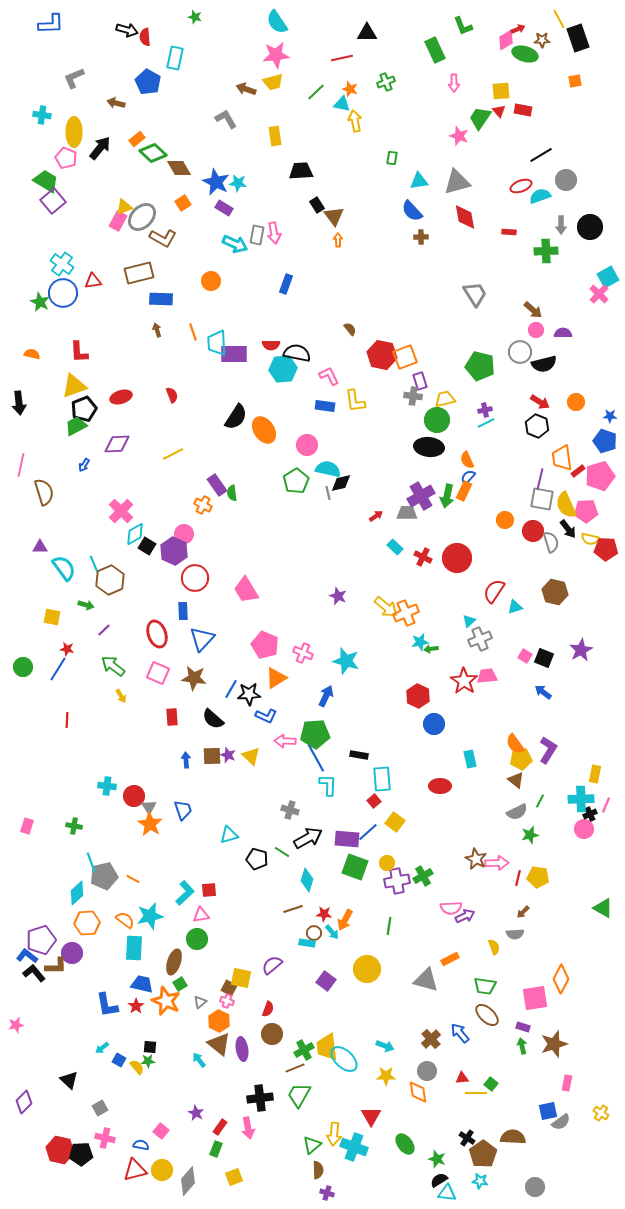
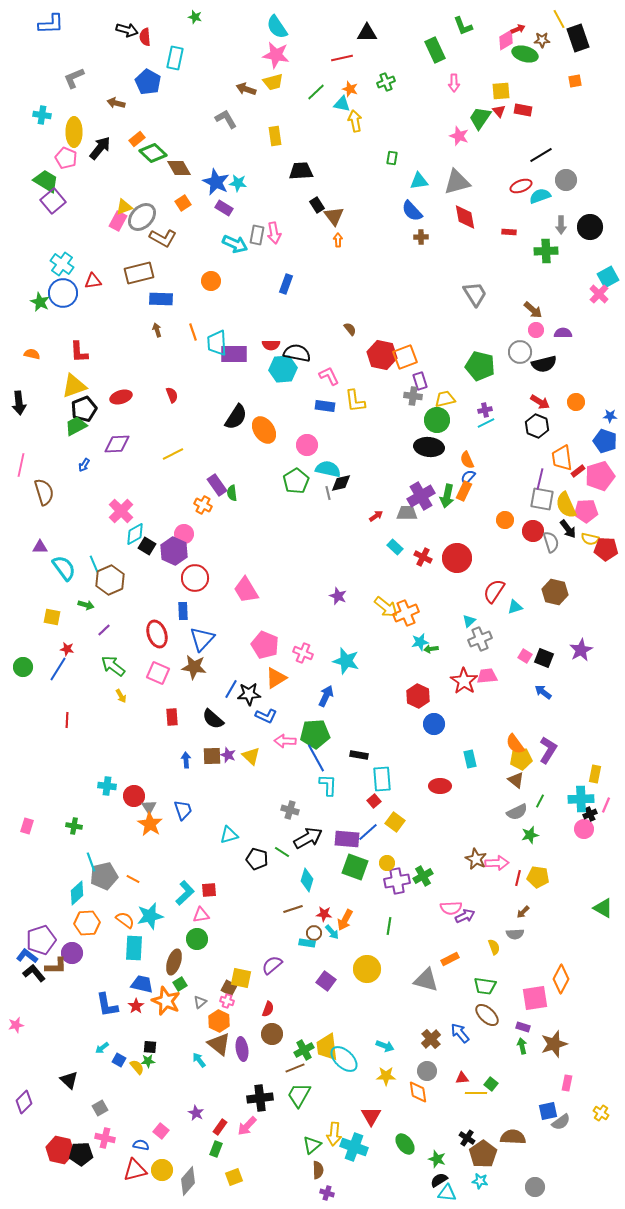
cyan semicircle at (277, 22): moved 5 px down
pink star at (276, 55): rotated 16 degrees clockwise
brown star at (194, 678): moved 11 px up
pink arrow at (248, 1128): moved 1 px left, 2 px up; rotated 55 degrees clockwise
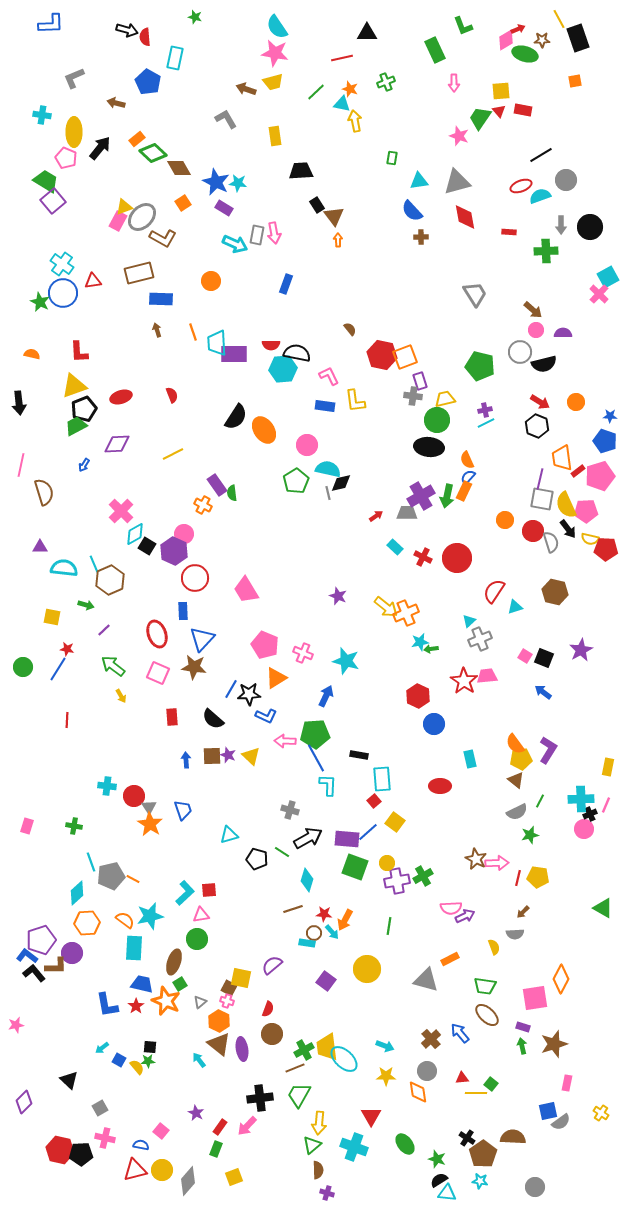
pink star at (276, 55): moved 1 px left, 2 px up
cyan semicircle at (64, 568): rotated 48 degrees counterclockwise
yellow rectangle at (595, 774): moved 13 px right, 7 px up
gray pentagon at (104, 876): moved 7 px right
yellow arrow at (334, 1134): moved 15 px left, 11 px up
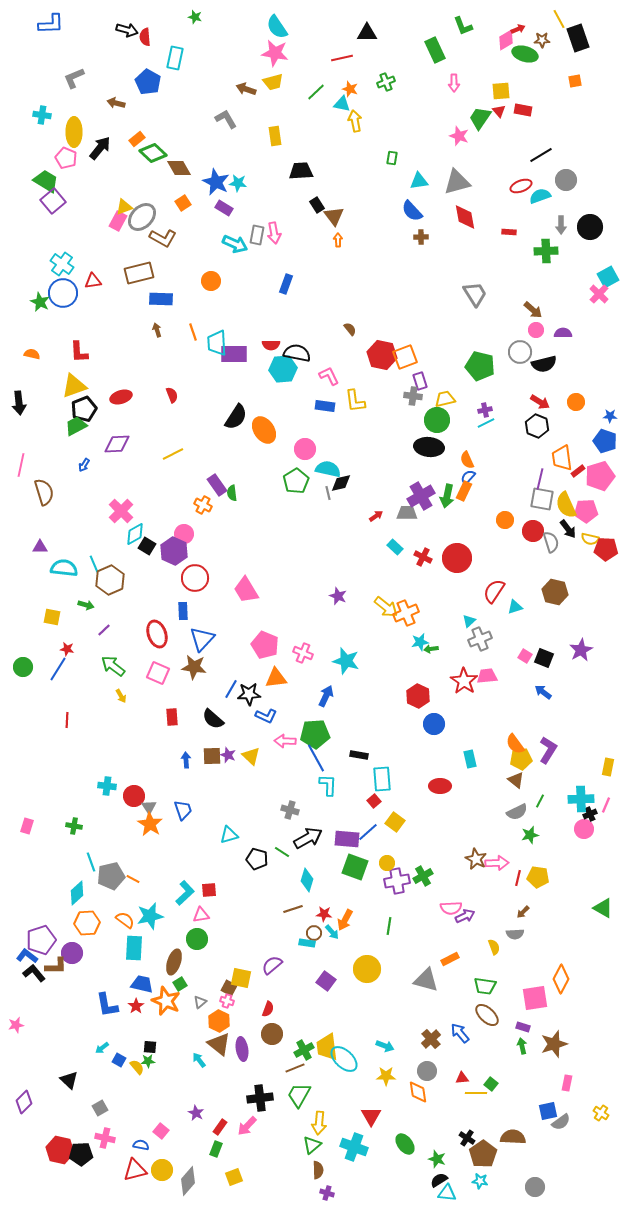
pink circle at (307, 445): moved 2 px left, 4 px down
orange triangle at (276, 678): rotated 25 degrees clockwise
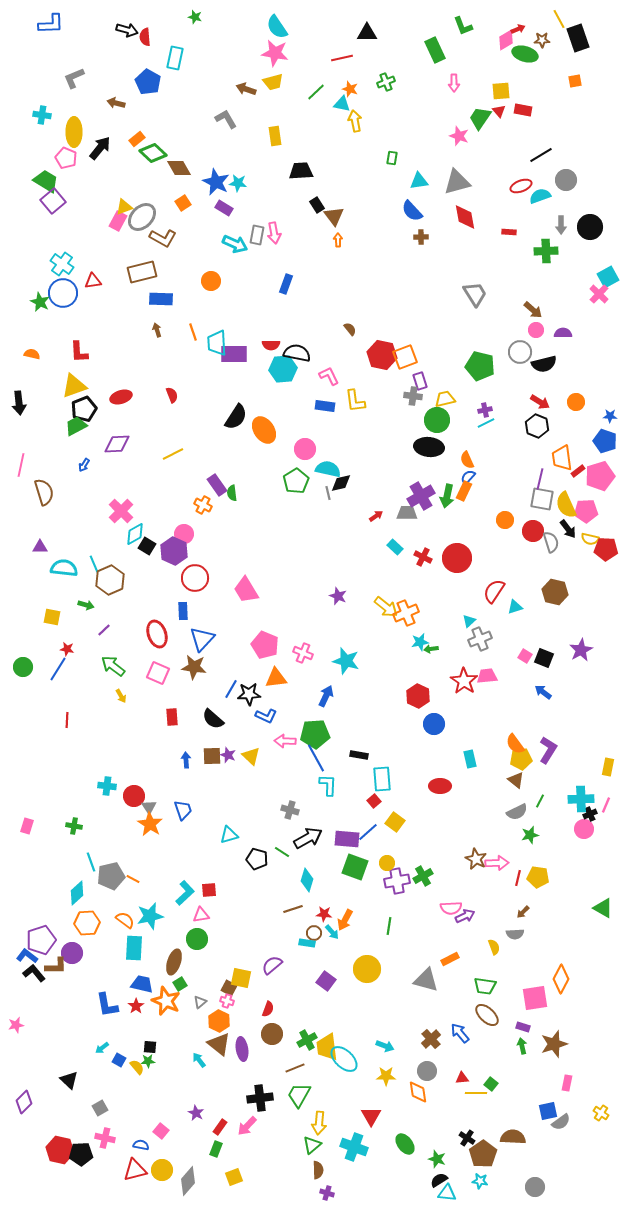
brown rectangle at (139, 273): moved 3 px right, 1 px up
green cross at (304, 1050): moved 3 px right, 10 px up
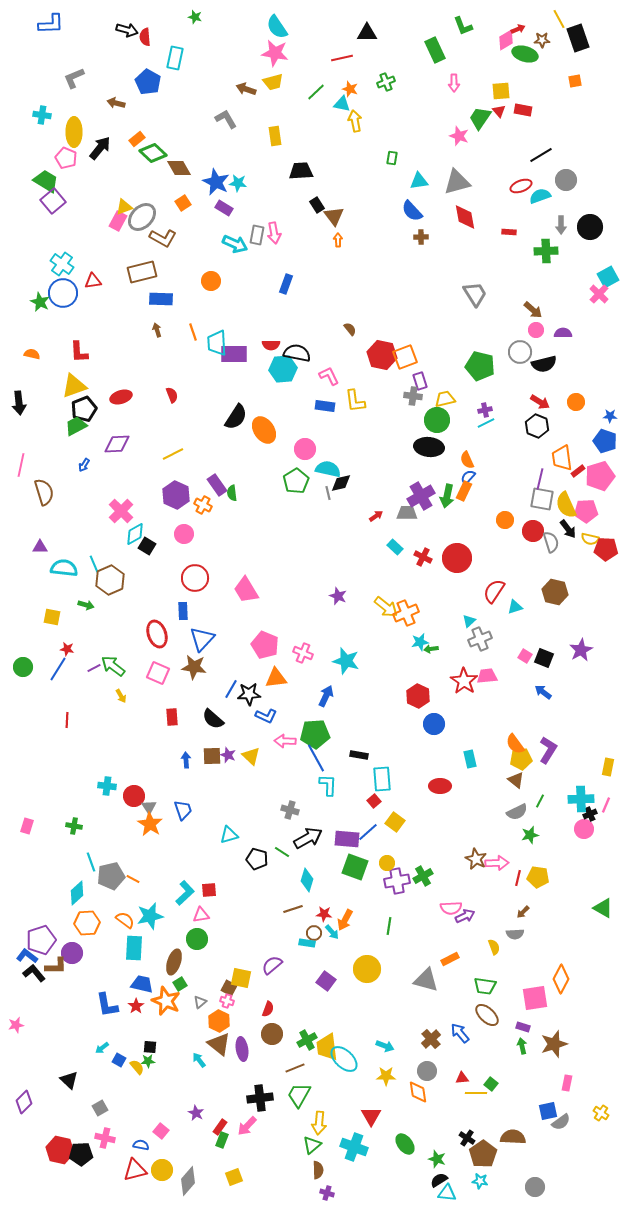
purple hexagon at (174, 551): moved 2 px right, 56 px up
purple line at (104, 630): moved 10 px left, 38 px down; rotated 16 degrees clockwise
green rectangle at (216, 1149): moved 6 px right, 9 px up
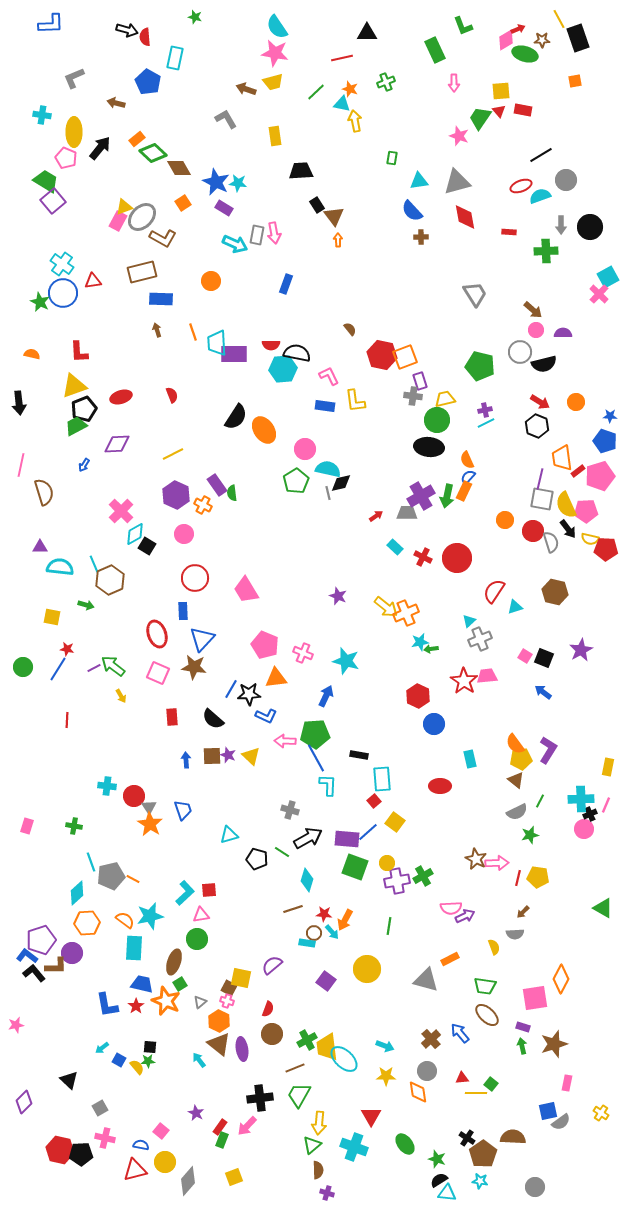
cyan semicircle at (64, 568): moved 4 px left, 1 px up
yellow circle at (162, 1170): moved 3 px right, 8 px up
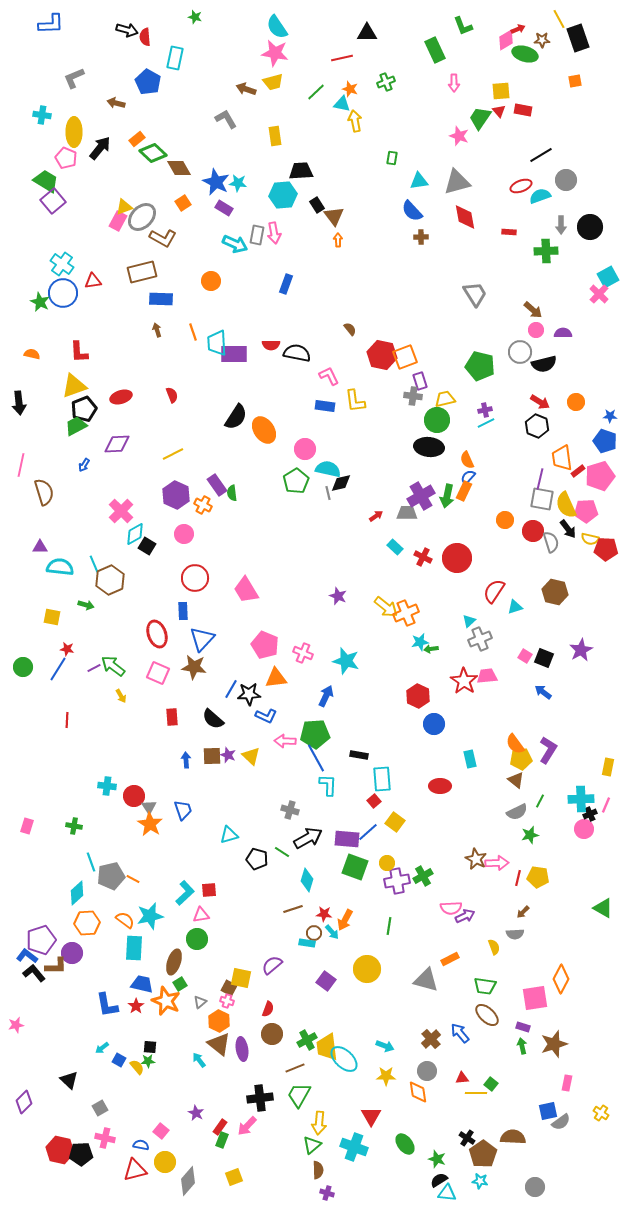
cyan hexagon at (283, 369): moved 174 px up
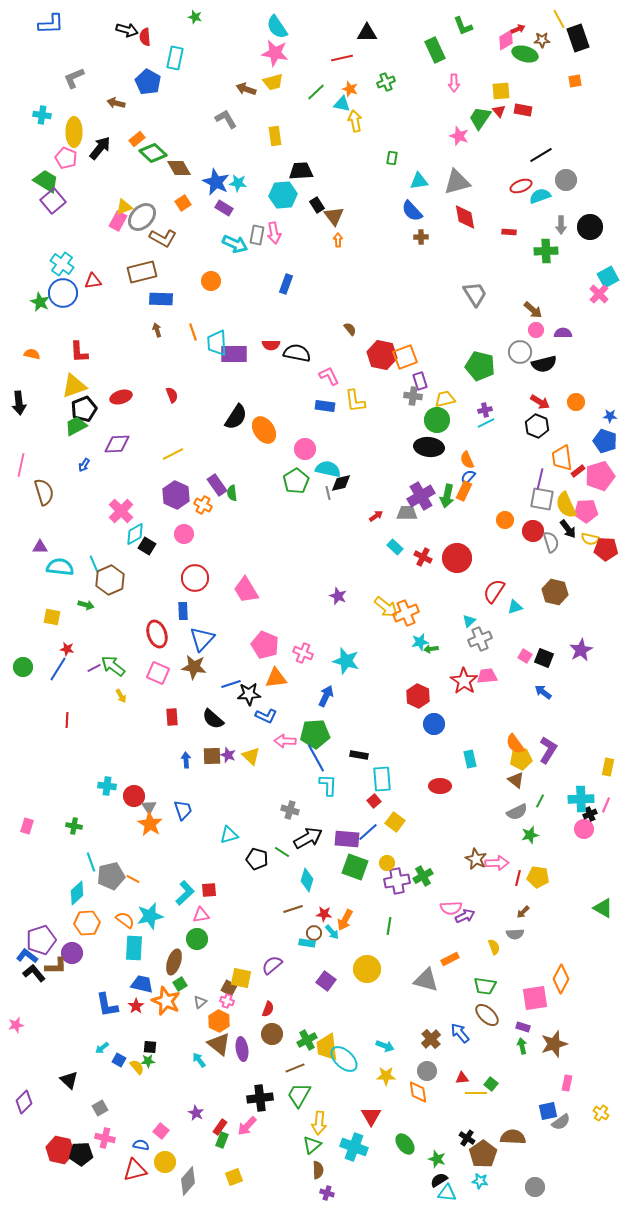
blue line at (231, 689): moved 5 px up; rotated 42 degrees clockwise
